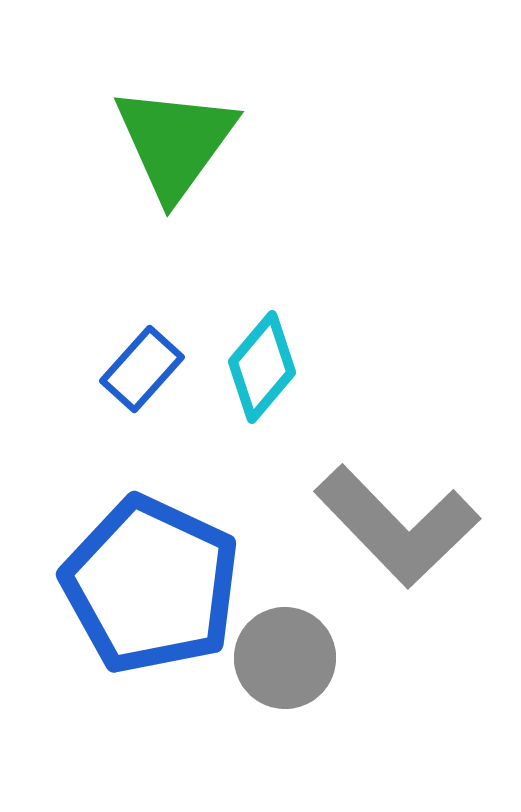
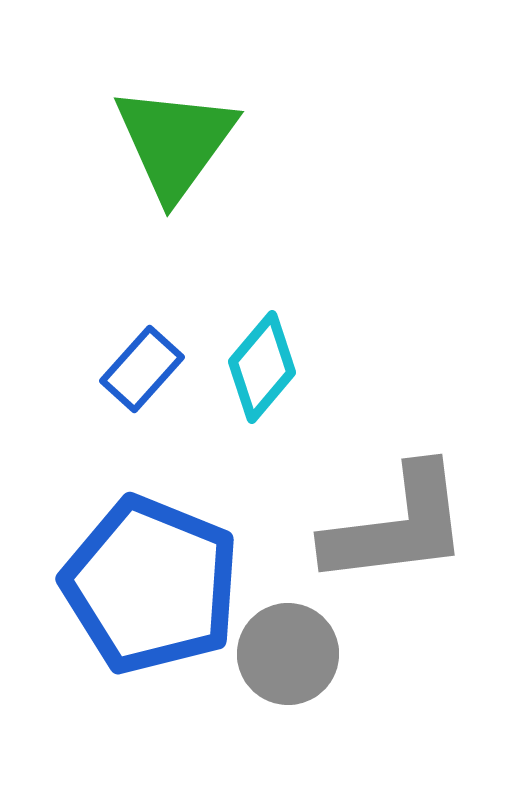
gray L-shape: rotated 53 degrees counterclockwise
blue pentagon: rotated 3 degrees counterclockwise
gray circle: moved 3 px right, 4 px up
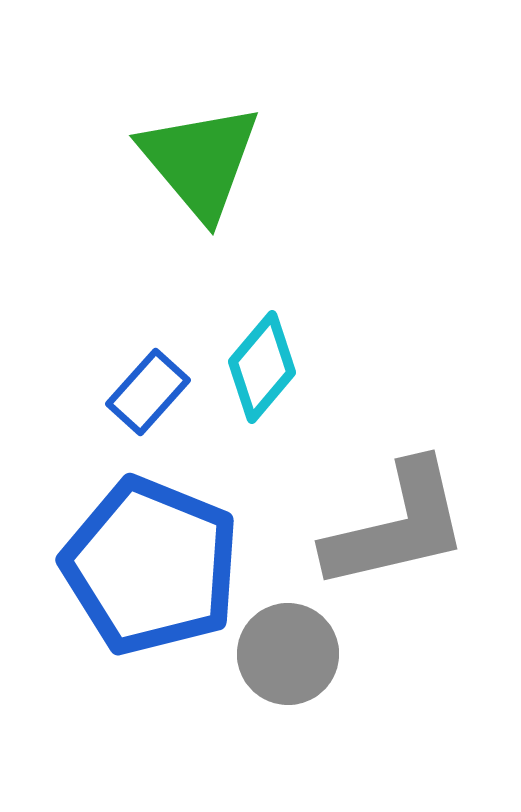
green triangle: moved 25 px right, 19 px down; rotated 16 degrees counterclockwise
blue rectangle: moved 6 px right, 23 px down
gray L-shape: rotated 6 degrees counterclockwise
blue pentagon: moved 19 px up
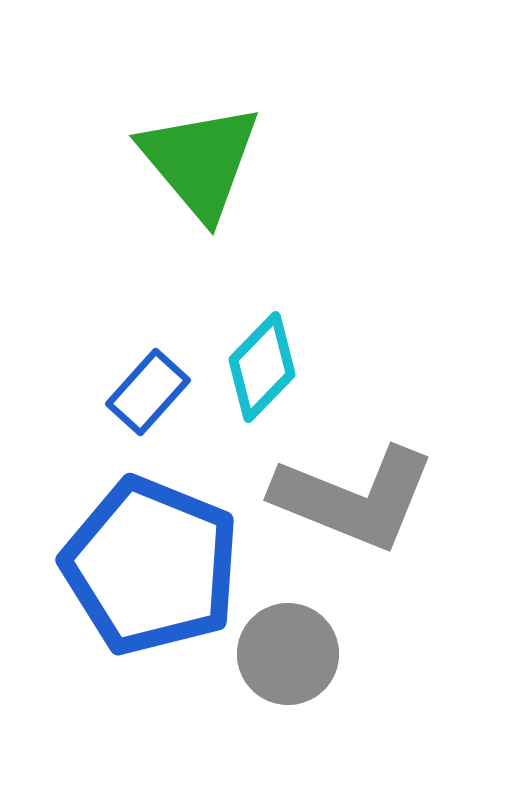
cyan diamond: rotated 4 degrees clockwise
gray L-shape: moved 43 px left, 28 px up; rotated 35 degrees clockwise
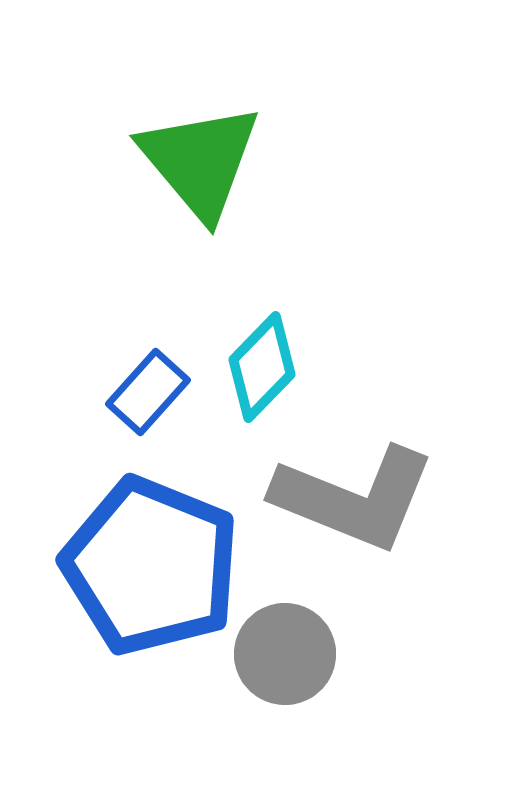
gray circle: moved 3 px left
